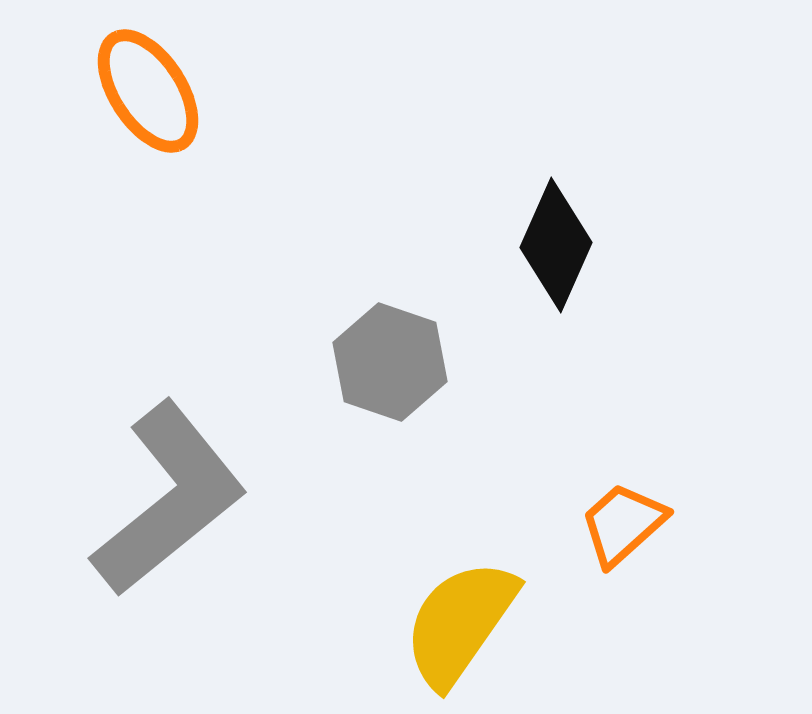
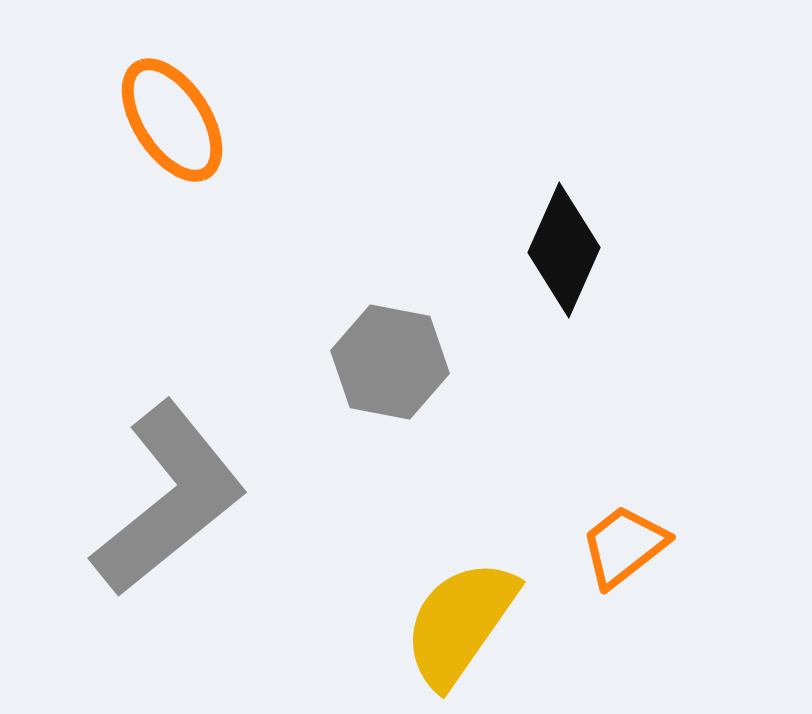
orange ellipse: moved 24 px right, 29 px down
black diamond: moved 8 px right, 5 px down
gray hexagon: rotated 8 degrees counterclockwise
orange trapezoid: moved 1 px right, 22 px down; rotated 4 degrees clockwise
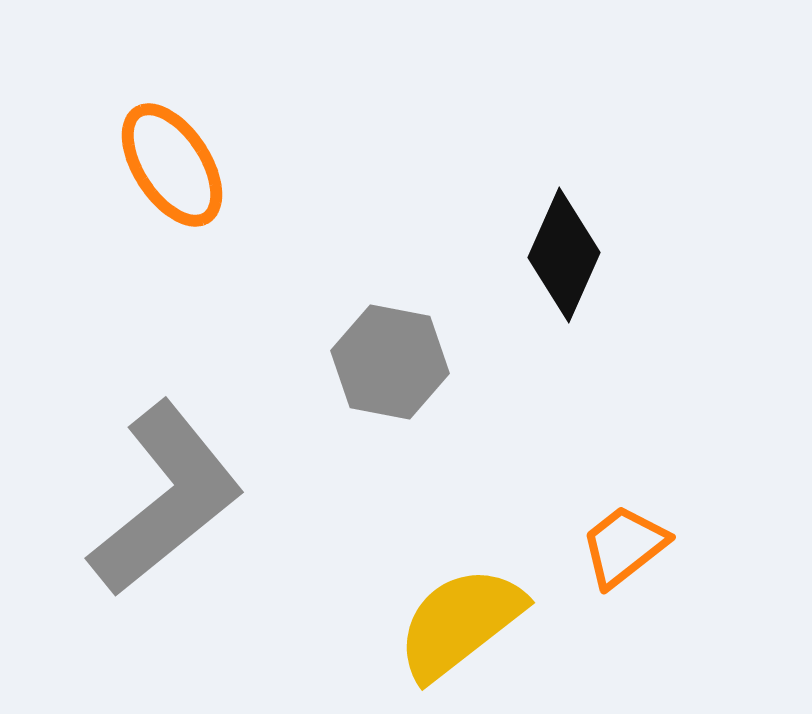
orange ellipse: moved 45 px down
black diamond: moved 5 px down
gray L-shape: moved 3 px left
yellow semicircle: rotated 17 degrees clockwise
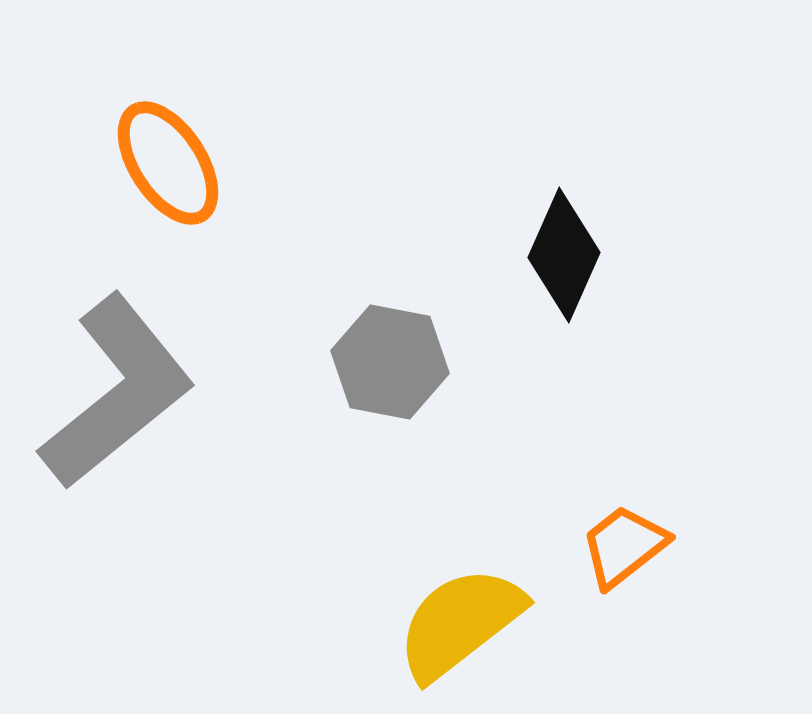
orange ellipse: moved 4 px left, 2 px up
gray L-shape: moved 49 px left, 107 px up
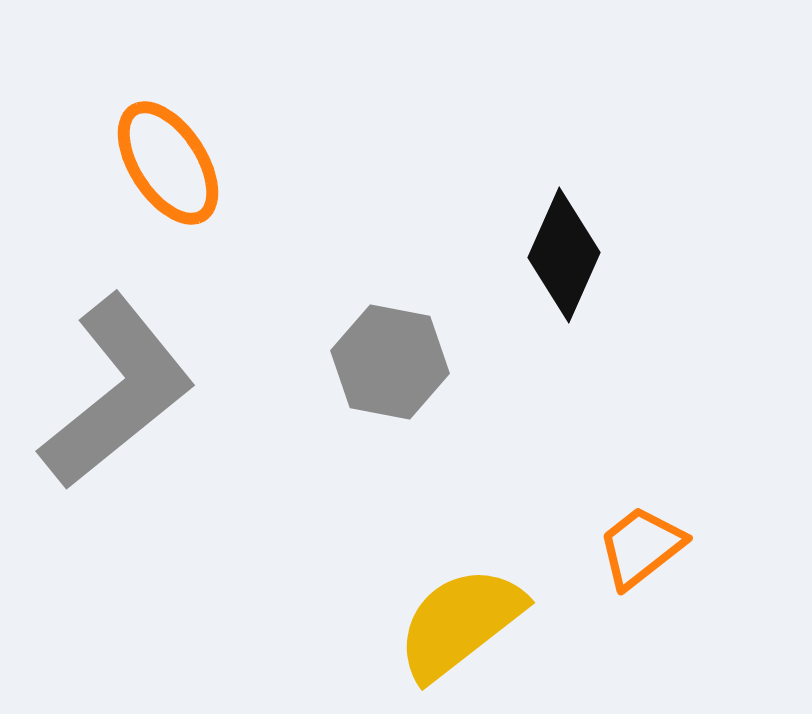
orange trapezoid: moved 17 px right, 1 px down
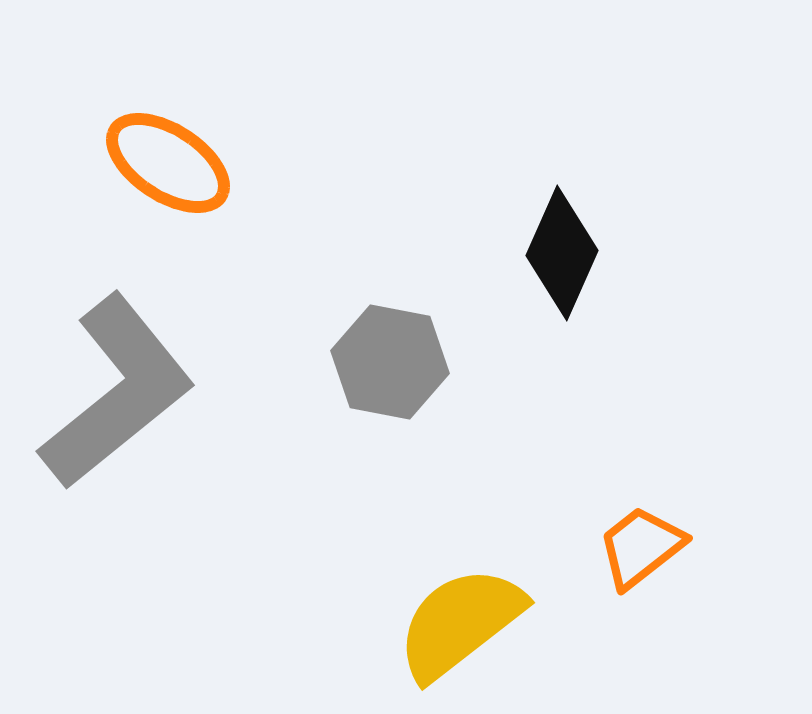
orange ellipse: rotated 24 degrees counterclockwise
black diamond: moved 2 px left, 2 px up
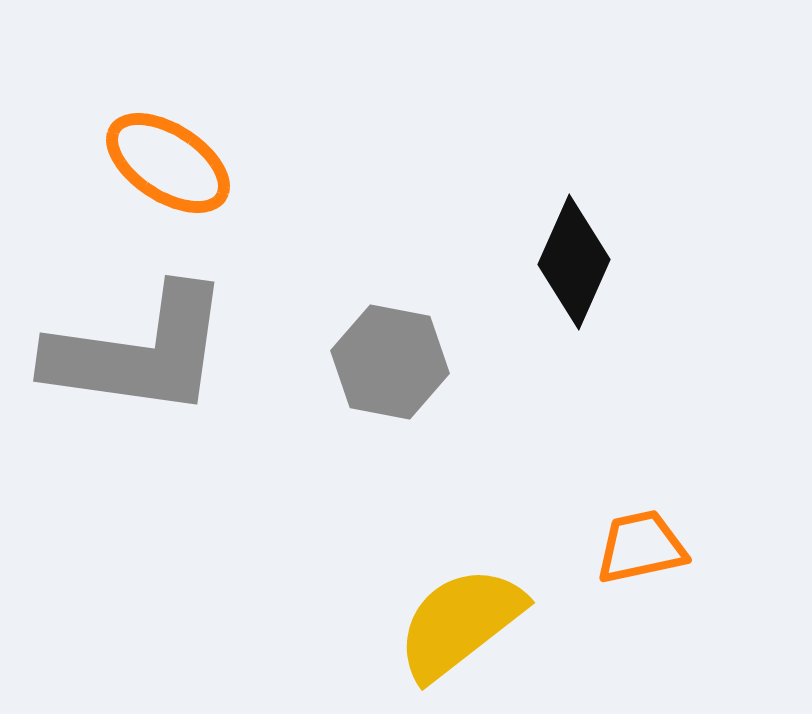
black diamond: moved 12 px right, 9 px down
gray L-shape: moved 22 px right, 40 px up; rotated 47 degrees clockwise
orange trapezoid: rotated 26 degrees clockwise
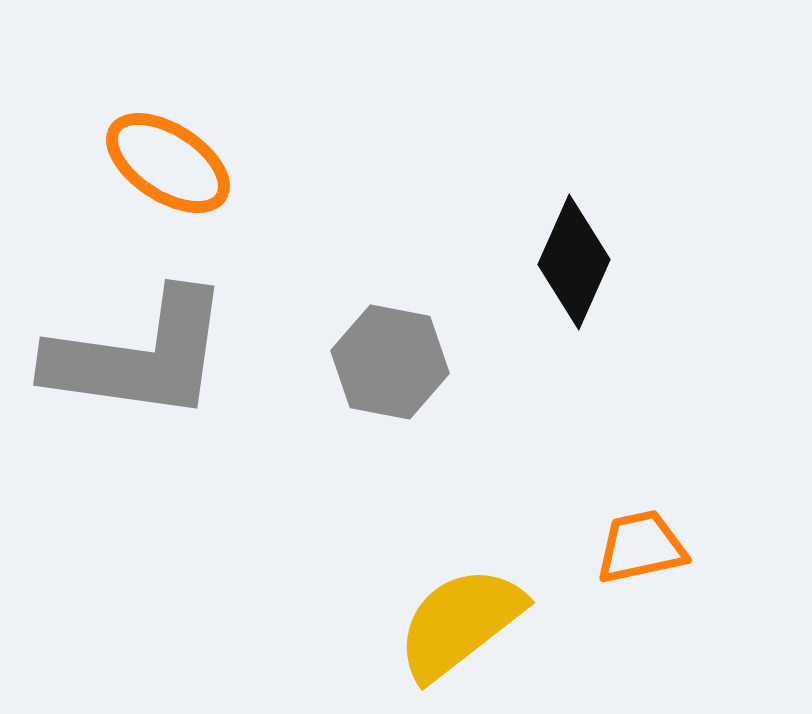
gray L-shape: moved 4 px down
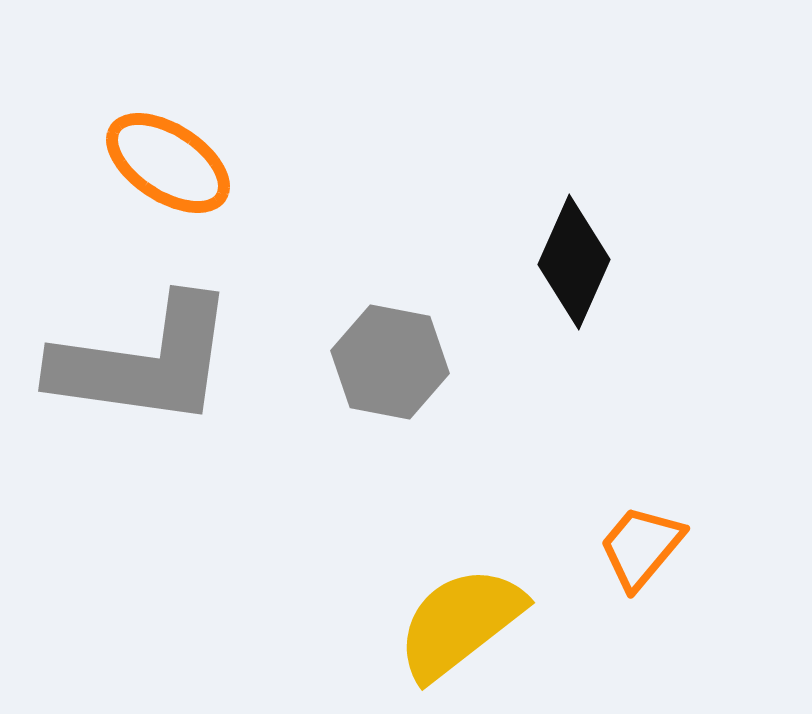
gray L-shape: moved 5 px right, 6 px down
orange trapezoid: rotated 38 degrees counterclockwise
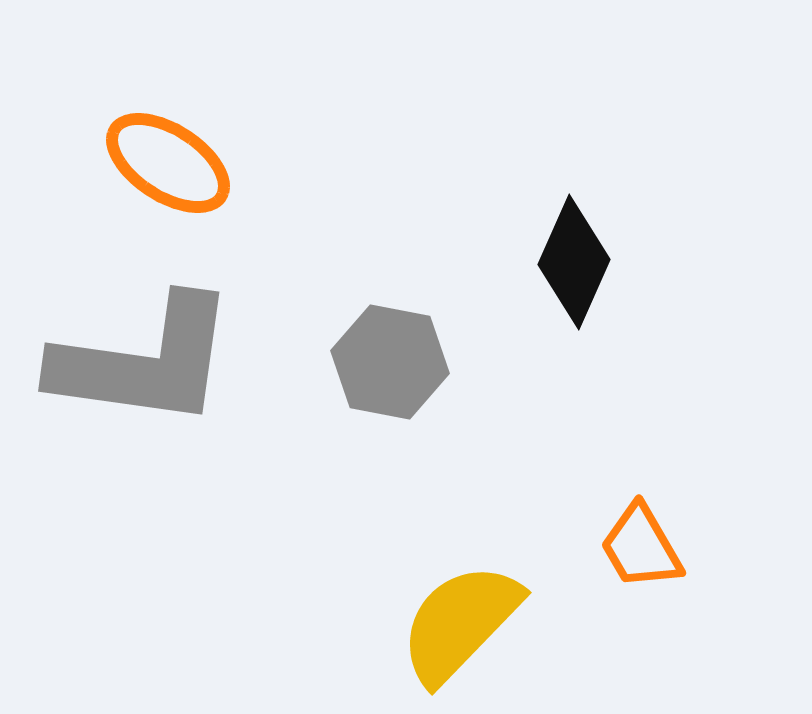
orange trapezoid: rotated 70 degrees counterclockwise
yellow semicircle: rotated 8 degrees counterclockwise
